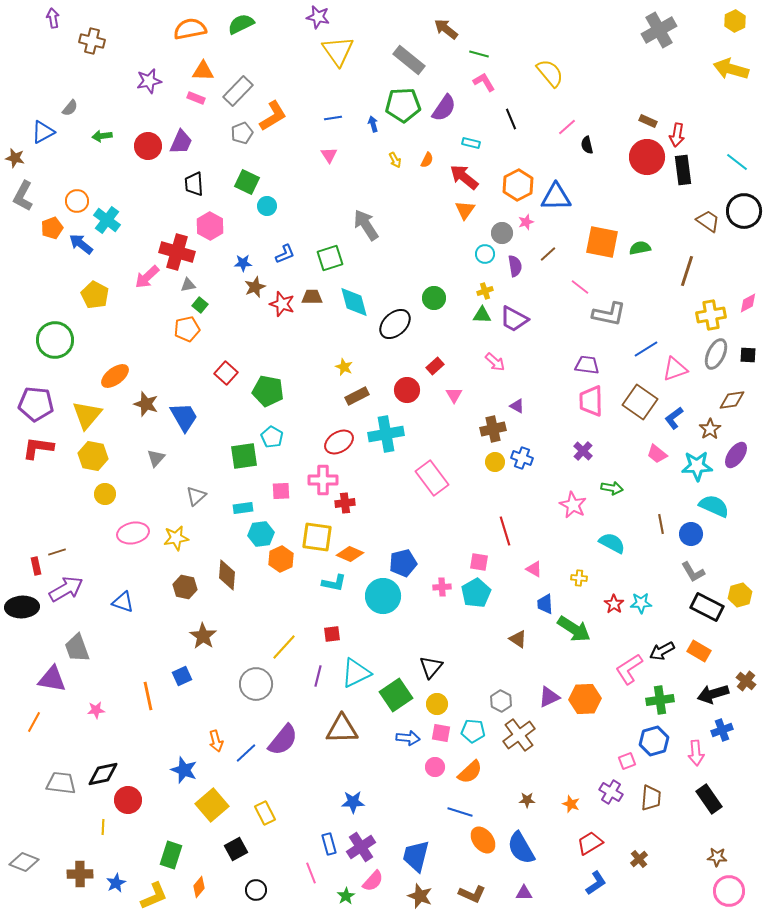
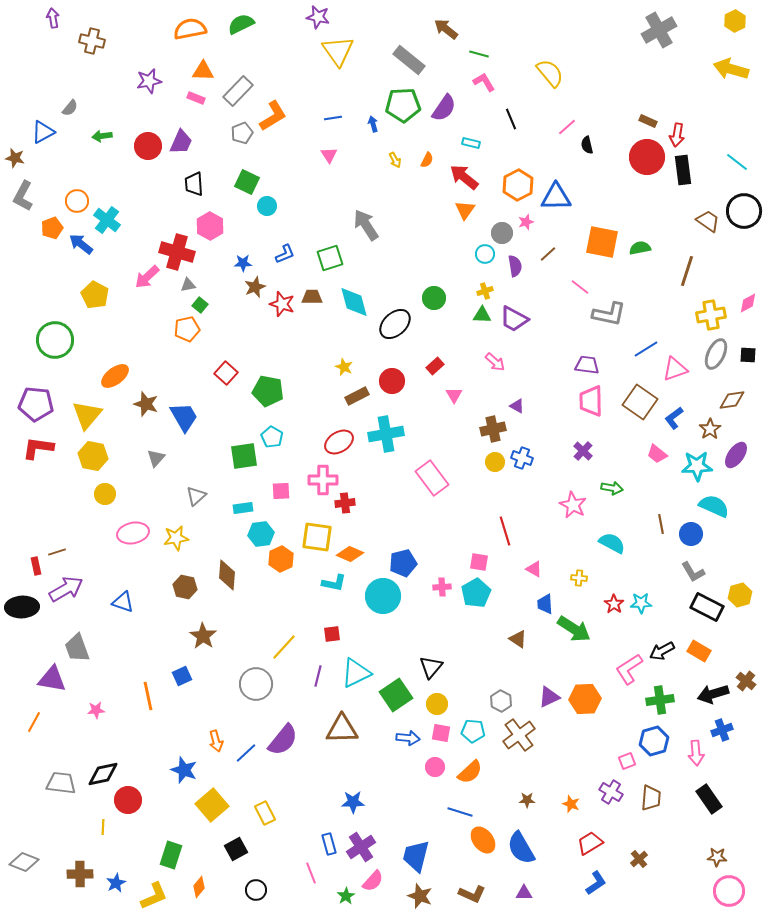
red circle at (407, 390): moved 15 px left, 9 px up
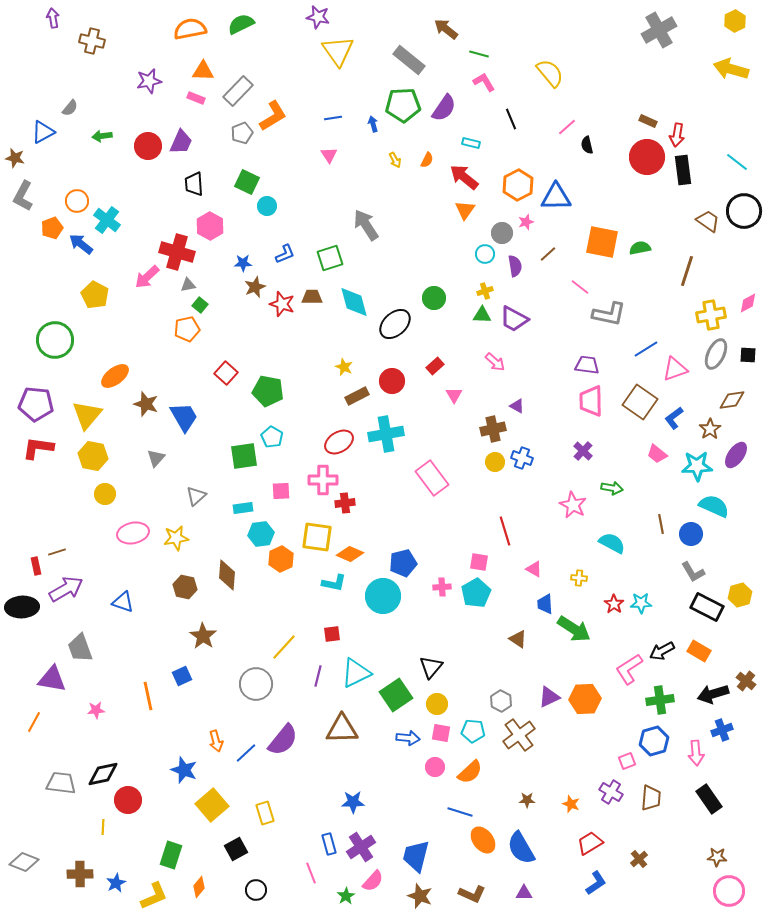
gray trapezoid at (77, 648): moved 3 px right
yellow rectangle at (265, 813): rotated 10 degrees clockwise
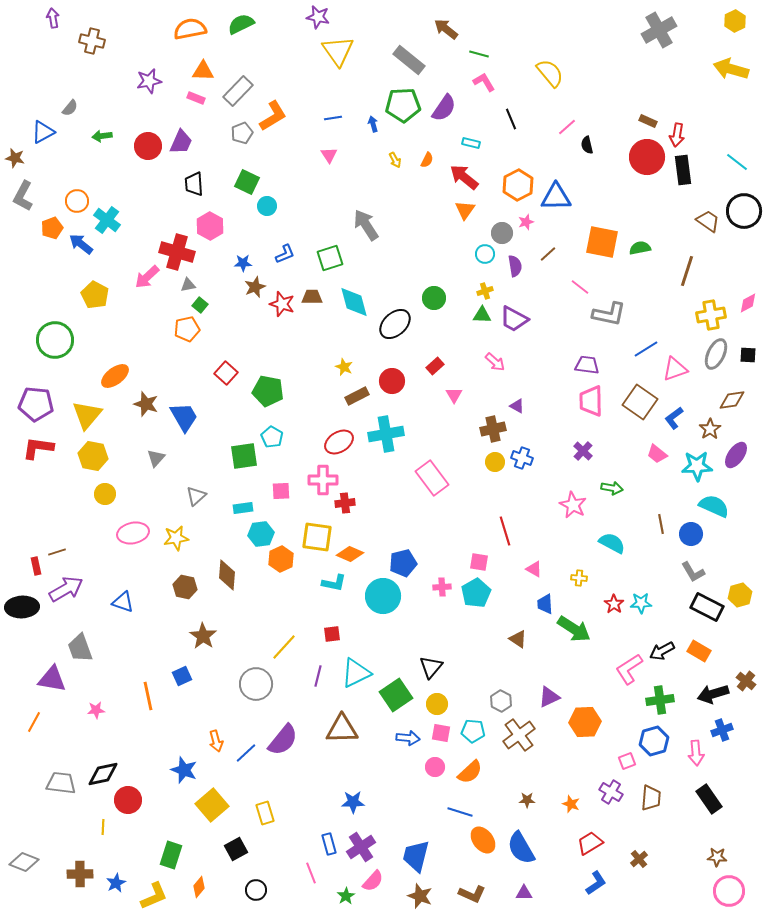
orange hexagon at (585, 699): moved 23 px down
